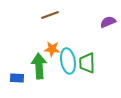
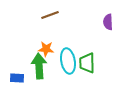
purple semicircle: rotated 70 degrees counterclockwise
orange star: moved 6 px left
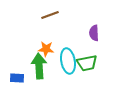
purple semicircle: moved 14 px left, 11 px down
green trapezoid: rotated 100 degrees counterclockwise
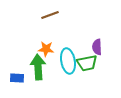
purple semicircle: moved 3 px right, 14 px down
green arrow: moved 1 px left, 1 px down
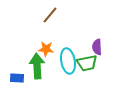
brown line: rotated 30 degrees counterclockwise
green arrow: moved 1 px left, 1 px up
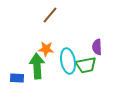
green trapezoid: moved 1 px left, 2 px down
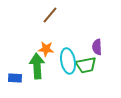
blue rectangle: moved 2 px left
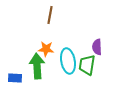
brown line: rotated 30 degrees counterclockwise
green trapezoid: moved 1 px right; rotated 110 degrees clockwise
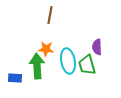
green trapezoid: rotated 25 degrees counterclockwise
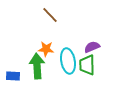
brown line: rotated 54 degrees counterclockwise
purple semicircle: moved 5 px left; rotated 70 degrees clockwise
green trapezoid: rotated 15 degrees clockwise
blue rectangle: moved 2 px left, 2 px up
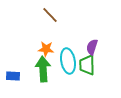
purple semicircle: rotated 49 degrees counterclockwise
green arrow: moved 6 px right, 3 px down
